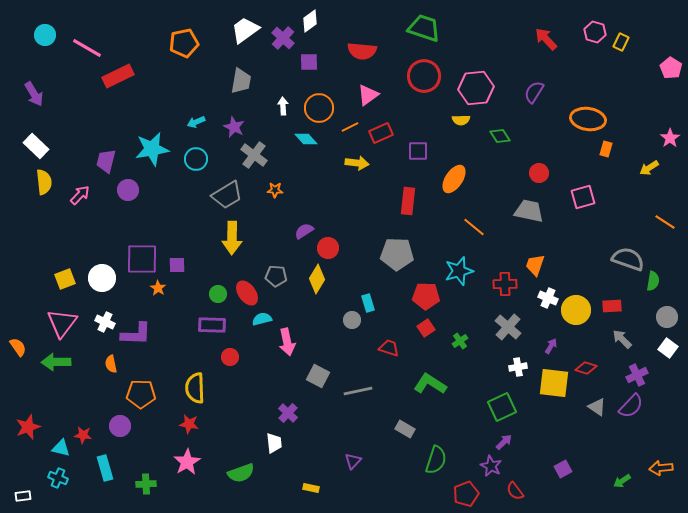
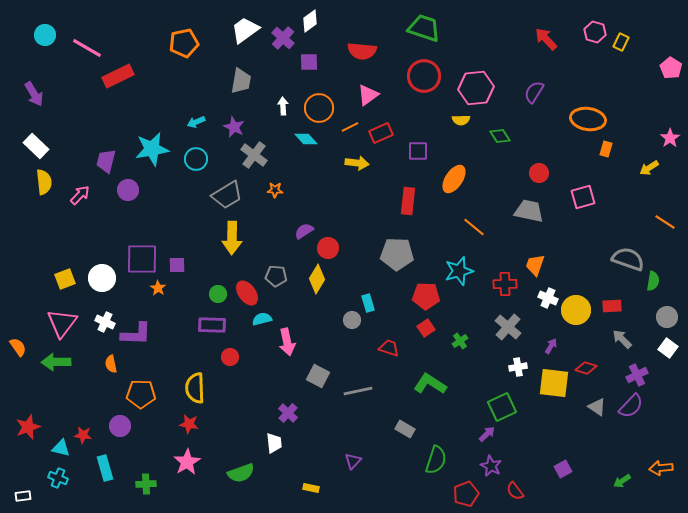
purple arrow at (504, 442): moved 17 px left, 8 px up
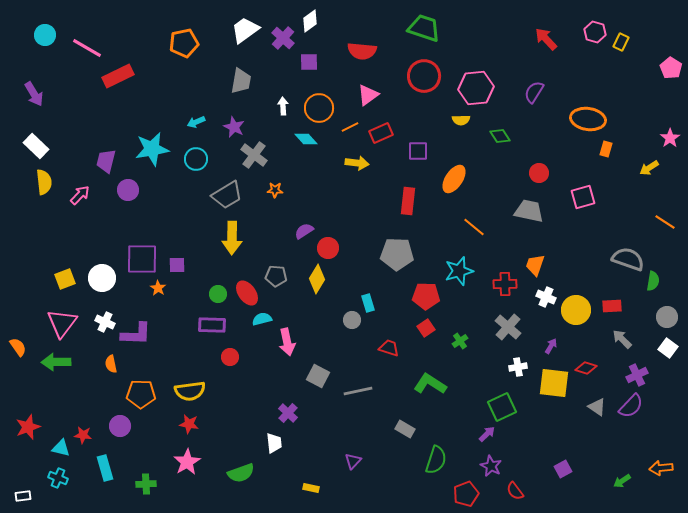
white cross at (548, 298): moved 2 px left, 1 px up
yellow semicircle at (195, 388): moved 5 px left, 3 px down; rotated 96 degrees counterclockwise
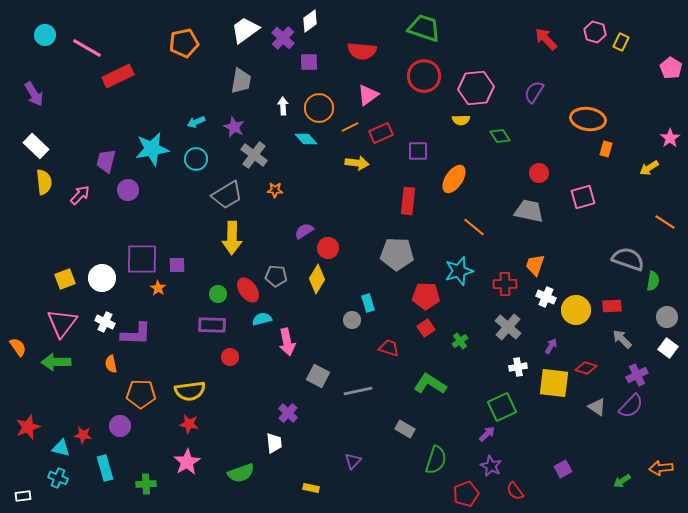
red ellipse at (247, 293): moved 1 px right, 3 px up
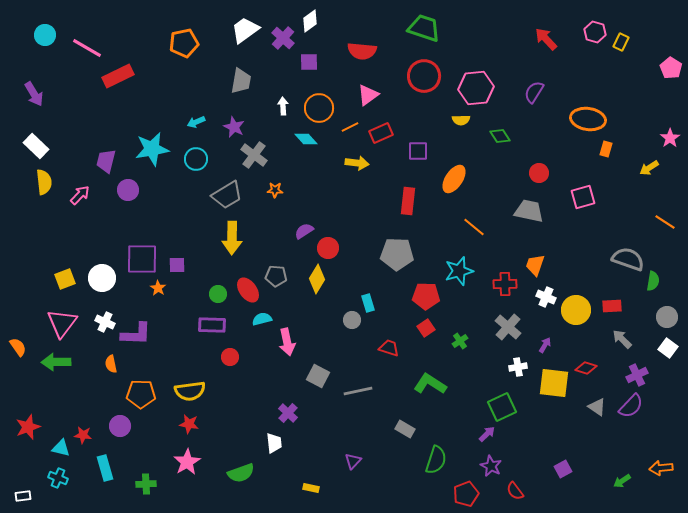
purple arrow at (551, 346): moved 6 px left, 1 px up
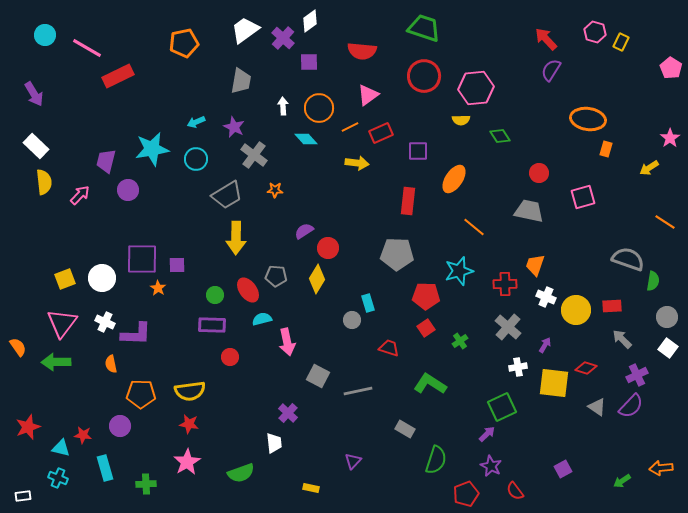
purple semicircle at (534, 92): moved 17 px right, 22 px up
yellow arrow at (232, 238): moved 4 px right
green circle at (218, 294): moved 3 px left, 1 px down
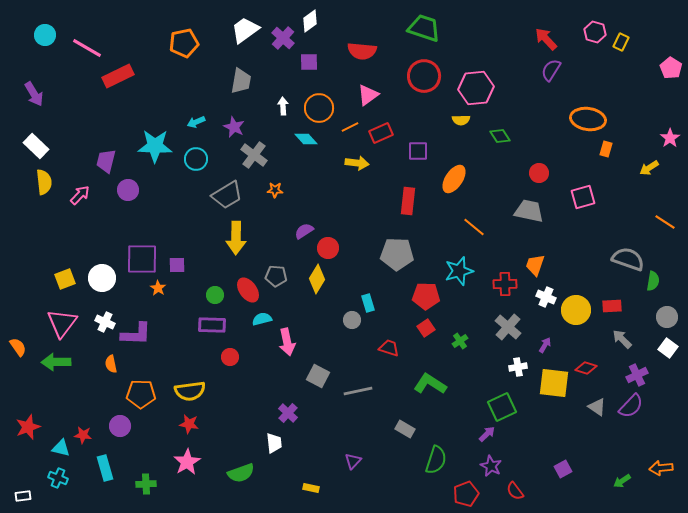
cyan star at (152, 149): moved 3 px right, 3 px up; rotated 12 degrees clockwise
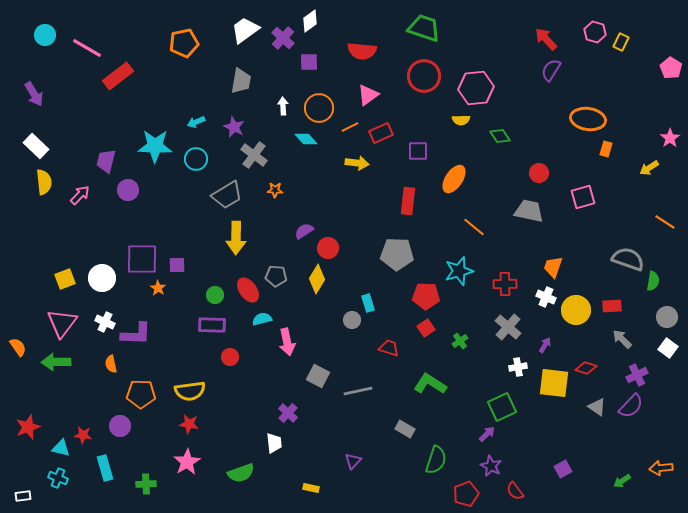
red rectangle at (118, 76): rotated 12 degrees counterclockwise
orange trapezoid at (535, 265): moved 18 px right, 2 px down
